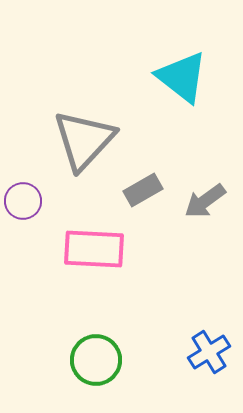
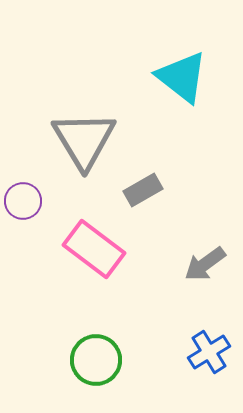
gray triangle: rotated 14 degrees counterclockwise
gray arrow: moved 63 px down
pink rectangle: rotated 34 degrees clockwise
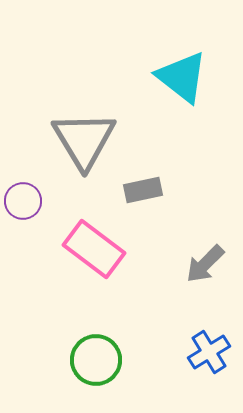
gray rectangle: rotated 18 degrees clockwise
gray arrow: rotated 9 degrees counterclockwise
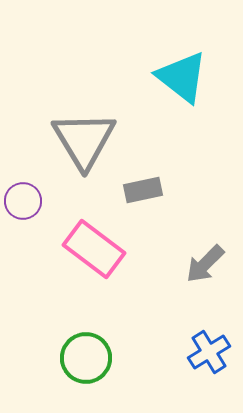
green circle: moved 10 px left, 2 px up
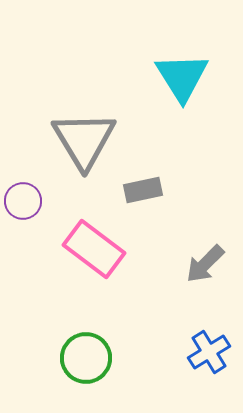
cyan triangle: rotated 20 degrees clockwise
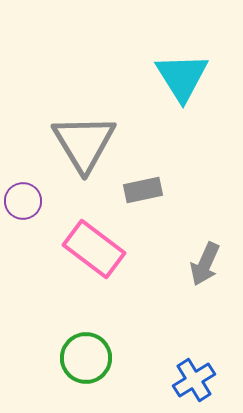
gray triangle: moved 3 px down
gray arrow: rotated 21 degrees counterclockwise
blue cross: moved 15 px left, 28 px down
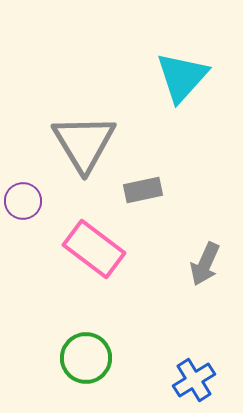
cyan triangle: rotated 14 degrees clockwise
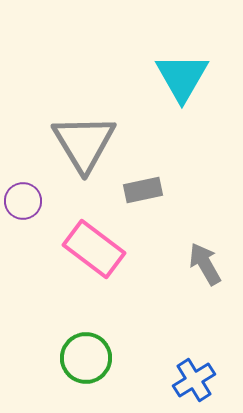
cyan triangle: rotated 12 degrees counterclockwise
gray arrow: rotated 126 degrees clockwise
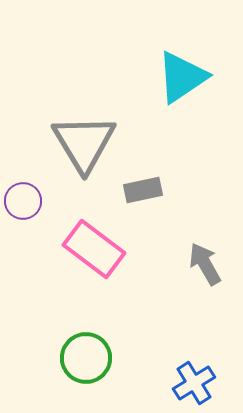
cyan triangle: rotated 26 degrees clockwise
blue cross: moved 3 px down
